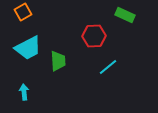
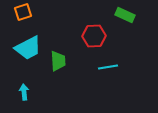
orange square: rotated 12 degrees clockwise
cyan line: rotated 30 degrees clockwise
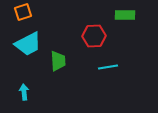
green rectangle: rotated 24 degrees counterclockwise
cyan trapezoid: moved 4 px up
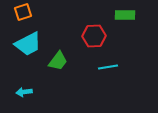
green trapezoid: rotated 40 degrees clockwise
cyan arrow: rotated 91 degrees counterclockwise
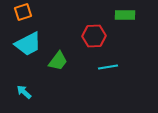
cyan arrow: rotated 49 degrees clockwise
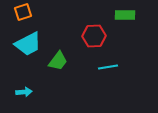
cyan arrow: rotated 133 degrees clockwise
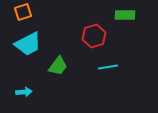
red hexagon: rotated 15 degrees counterclockwise
green trapezoid: moved 5 px down
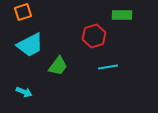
green rectangle: moved 3 px left
cyan trapezoid: moved 2 px right, 1 px down
cyan arrow: rotated 28 degrees clockwise
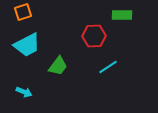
red hexagon: rotated 15 degrees clockwise
cyan trapezoid: moved 3 px left
cyan line: rotated 24 degrees counterclockwise
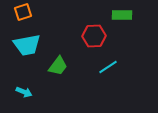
cyan trapezoid: rotated 16 degrees clockwise
